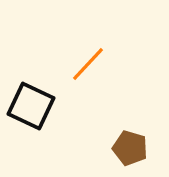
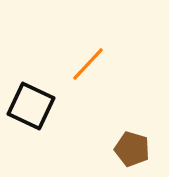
brown pentagon: moved 2 px right, 1 px down
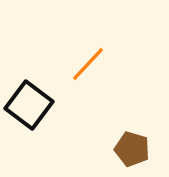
black square: moved 2 px left, 1 px up; rotated 12 degrees clockwise
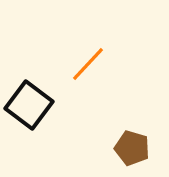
brown pentagon: moved 1 px up
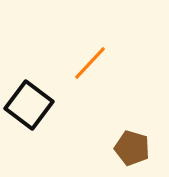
orange line: moved 2 px right, 1 px up
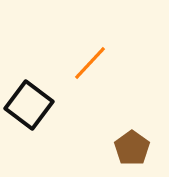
brown pentagon: rotated 20 degrees clockwise
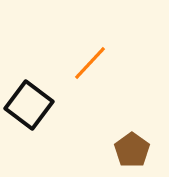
brown pentagon: moved 2 px down
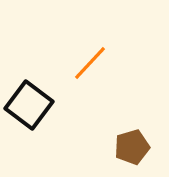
brown pentagon: moved 3 px up; rotated 20 degrees clockwise
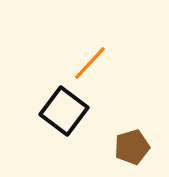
black square: moved 35 px right, 6 px down
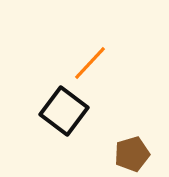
brown pentagon: moved 7 px down
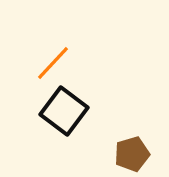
orange line: moved 37 px left
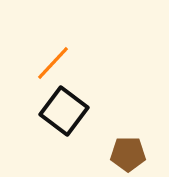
brown pentagon: moved 4 px left; rotated 16 degrees clockwise
